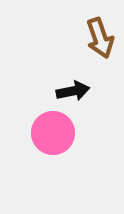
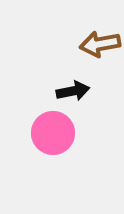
brown arrow: moved 6 px down; rotated 99 degrees clockwise
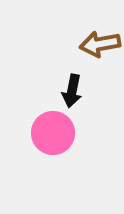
black arrow: moved 1 px left; rotated 112 degrees clockwise
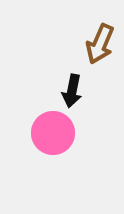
brown arrow: rotated 57 degrees counterclockwise
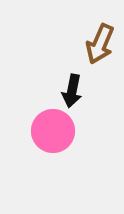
pink circle: moved 2 px up
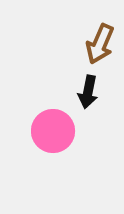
black arrow: moved 16 px right, 1 px down
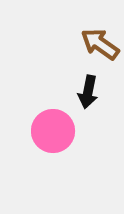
brown arrow: rotated 102 degrees clockwise
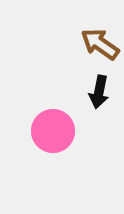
black arrow: moved 11 px right
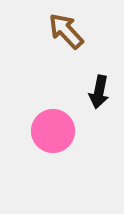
brown arrow: moved 34 px left, 13 px up; rotated 12 degrees clockwise
